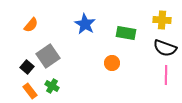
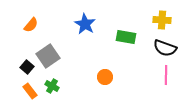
green rectangle: moved 4 px down
orange circle: moved 7 px left, 14 px down
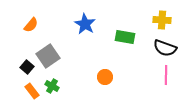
green rectangle: moved 1 px left
orange rectangle: moved 2 px right
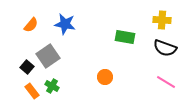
blue star: moved 20 px left; rotated 20 degrees counterclockwise
pink line: moved 7 px down; rotated 60 degrees counterclockwise
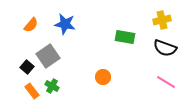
yellow cross: rotated 18 degrees counterclockwise
orange circle: moved 2 px left
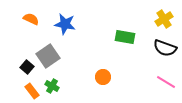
yellow cross: moved 2 px right, 1 px up; rotated 18 degrees counterclockwise
orange semicircle: moved 6 px up; rotated 105 degrees counterclockwise
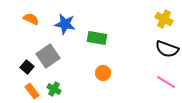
yellow cross: rotated 30 degrees counterclockwise
green rectangle: moved 28 px left, 1 px down
black semicircle: moved 2 px right, 1 px down
orange circle: moved 4 px up
green cross: moved 2 px right, 3 px down
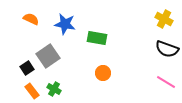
black square: moved 1 px down; rotated 16 degrees clockwise
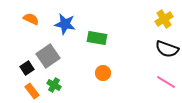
yellow cross: rotated 30 degrees clockwise
green cross: moved 4 px up
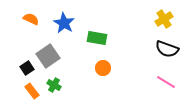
blue star: moved 1 px left, 1 px up; rotated 20 degrees clockwise
orange circle: moved 5 px up
